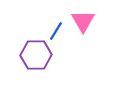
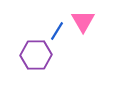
blue line: moved 1 px right
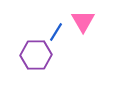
blue line: moved 1 px left, 1 px down
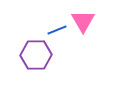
blue line: moved 1 px right, 2 px up; rotated 36 degrees clockwise
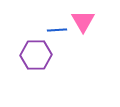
blue line: rotated 18 degrees clockwise
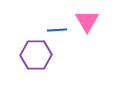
pink triangle: moved 4 px right
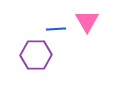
blue line: moved 1 px left, 1 px up
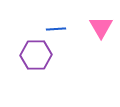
pink triangle: moved 14 px right, 6 px down
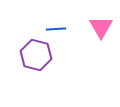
purple hexagon: rotated 16 degrees clockwise
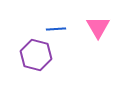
pink triangle: moved 3 px left
